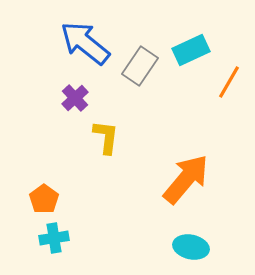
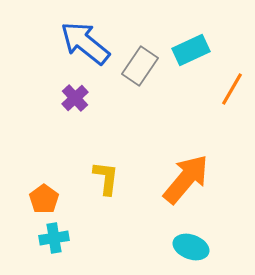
orange line: moved 3 px right, 7 px down
yellow L-shape: moved 41 px down
cyan ellipse: rotated 8 degrees clockwise
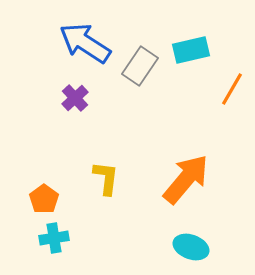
blue arrow: rotated 6 degrees counterclockwise
cyan rectangle: rotated 12 degrees clockwise
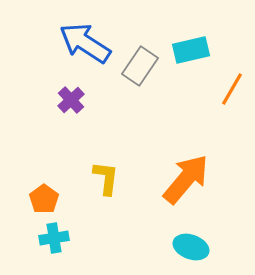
purple cross: moved 4 px left, 2 px down
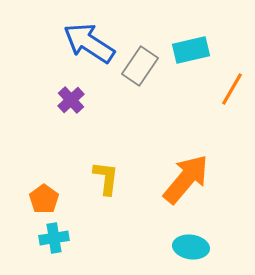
blue arrow: moved 4 px right
cyan ellipse: rotated 12 degrees counterclockwise
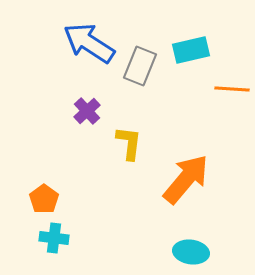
gray rectangle: rotated 12 degrees counterclockwise
orange line: rotated 64 degrees clockwise
purple cross: moved 16 px right, 11 px down
yellow L-shape: moved 23 px right, 35 px up
cyan cross: rotated 16 degrees clockwise
cyan ellipse: moved 5 px down
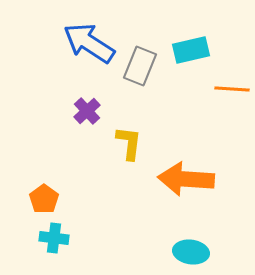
orange arrow: rotated 126 degrees counterclockwise
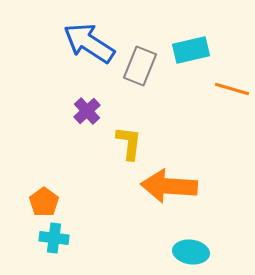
orange line: rotated 12 degrees clockwise
orange arrow: moved 17 px left, 7 px down
orange pentagon: moved 3 px down
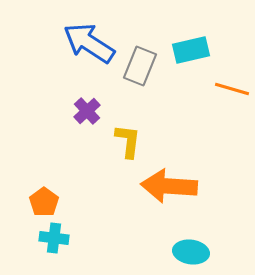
yellow L-shape: moved 1 px left, 2 px up
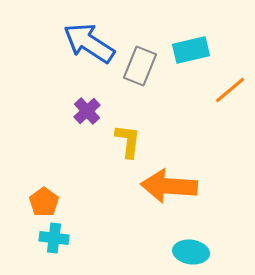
orange line: moved 2 px left, 1 px down; rotated 56 degrees counterclockwise
